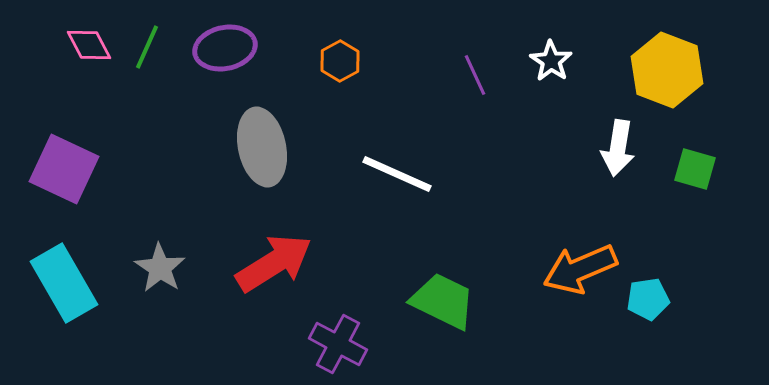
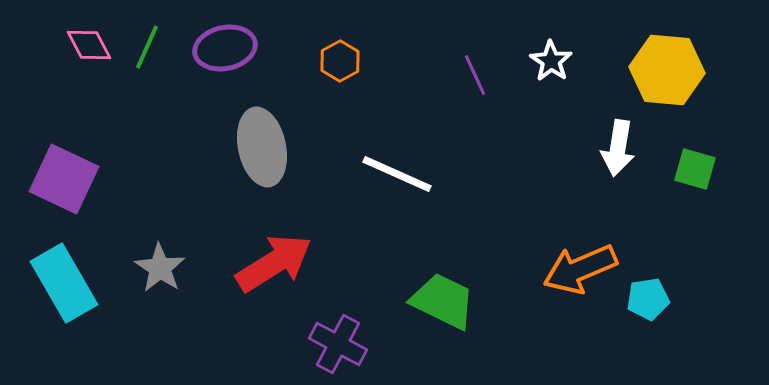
yellow hexagon: rotated 16 degrees counterclockwise
purple square: moved 10 px down
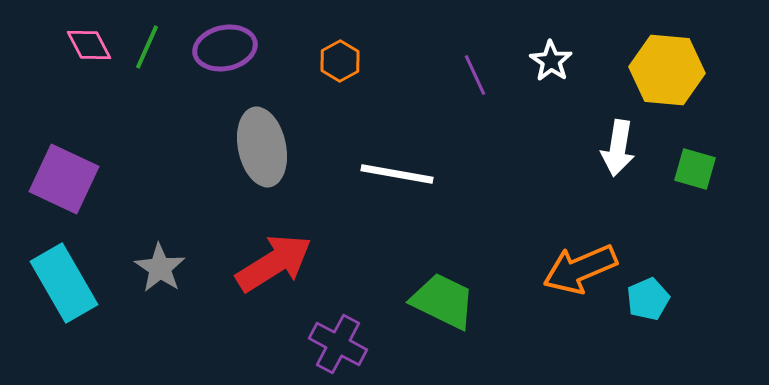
white line: rotated 14 degrees counterclockwise
cyan pentagon: rotated 15 degrees counterclockwise
